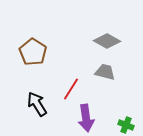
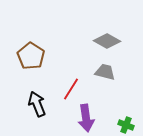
brown pentagon: moved 2 px left, 4 px down
black arrow: rotated 10 degrees clockwise
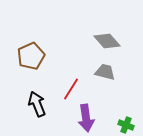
gray diamond: rotated 20 degrees clockwise
brown pentagon: rotated 16 degrees clockwise
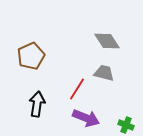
gray diamond: rotated 8 degrees clockwise
gray trapezoid: moved 1 px left, 1 px down
red line: moved 6 px right
black arrow: rotated 30 degrees clockwise
purple arrow: rotated 60 degrees counterclockwise
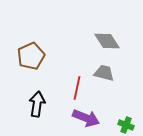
red line: moved 1 px up; rotated 20 degrees counterclockwise
